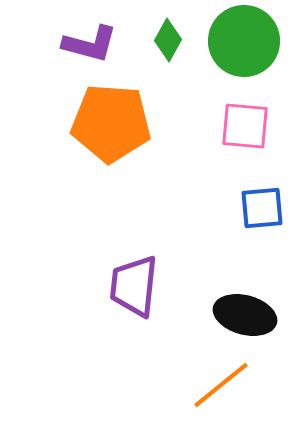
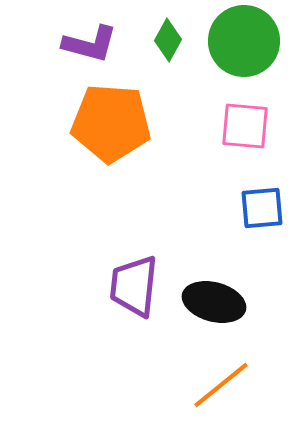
black ellipse: moved 31 px left, 13 px up
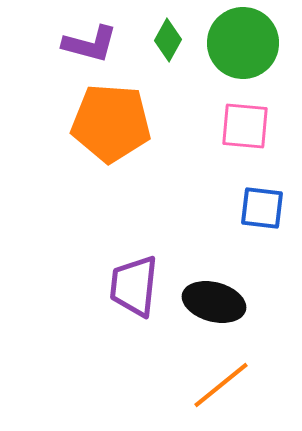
green circle: moved 1 px left, 2 px down
blue square: rotated 12 degrees clockwise
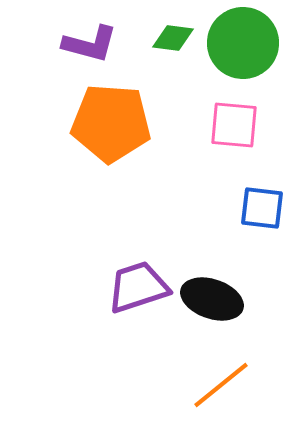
green diamond: moved 5 px right, 2 px up; rotated 69 degrees clockwise
pink square: moved 11 px left, 1 px up
purple trapezoid: moved 4 px right, 1 px down; rotated 66 degrees clockwise
black ellipse: moved 2 px left, 3 px up; rotated 4 degrees clockwise
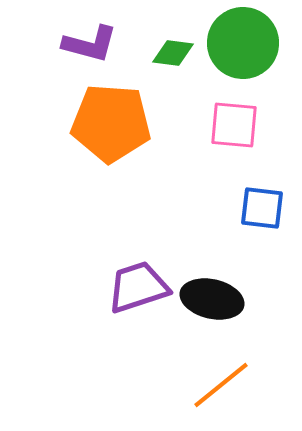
green diamond: moved 15 px down
black ellipse: rotated 6 degrees counterclockwise
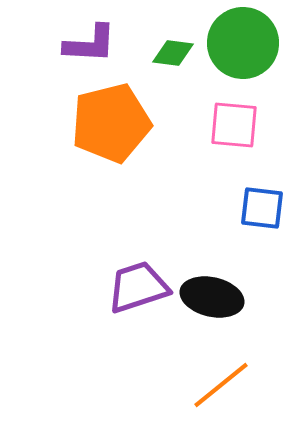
purple L-shape: rotated 12 degrees counterclockwise
orange pentagon: rotated 18 degrees counterclockwise
black ellipse: moved 2 px up
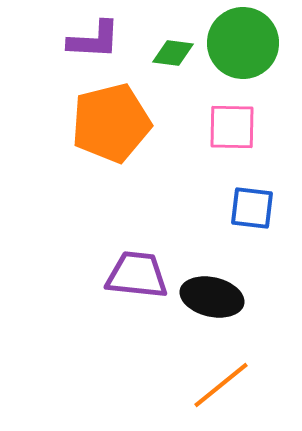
purple L-shape: moved 4 px right, 4 px up
pink square: moved 2 px left, 2 px down; rotated 4 degrees counterclockwise
blue square: moved 10 px left
purple trapezoid: moved 1 px left, 12 px up; rotated 24 degrees clockwise
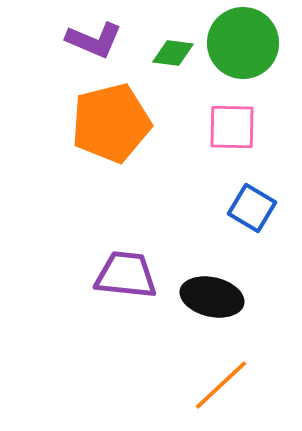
purple L-shape: rotated 20 degrees clockwise
blue square: rotated 24 degrees clockwise
purple trapezoid: moved 11 px left
orange line: rotated 4 degrees counterclockwise
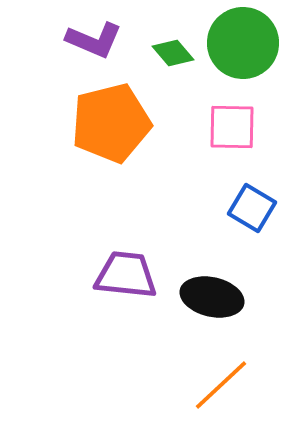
green diamond: rotated 42 degrees clockwise
